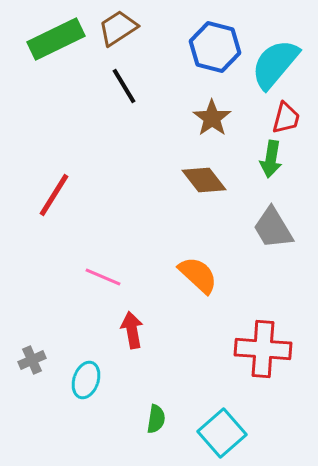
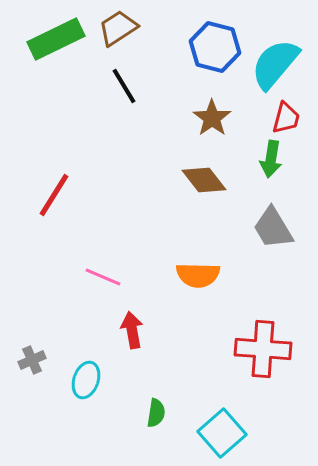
orange semicircle: rotated 138 degrees clockwise
green semicircle: moved 6 px up
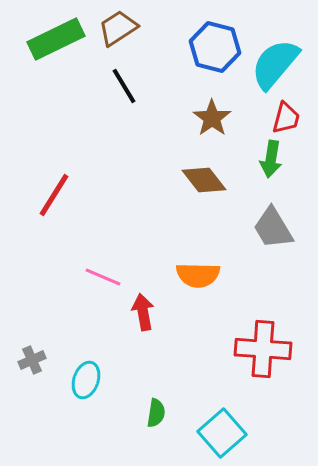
red arrow: moved 11 px right, 18 px up
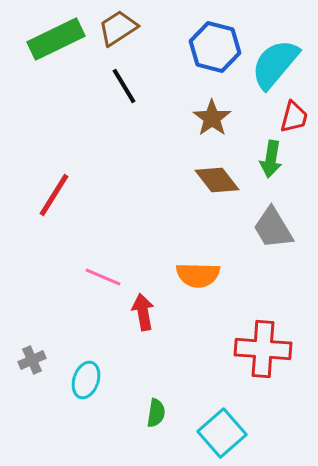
red trapezoid: moved 8 px right, 1 px up
brown diamond: moved 13 px right
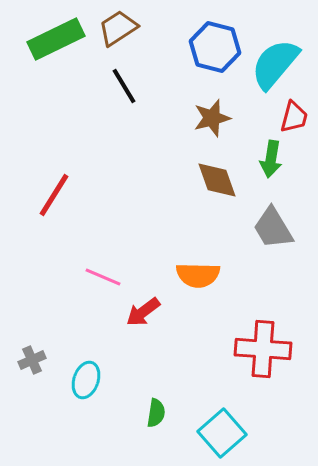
brown star: rotated 21 degrees clockwise
brown diamond: rotated 18 degrees clockwise
red arrow: rotated 117 degrees counterclockwise
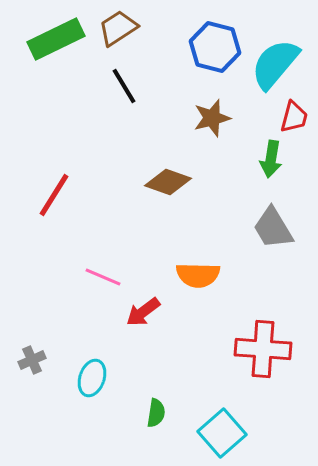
brown diamond: moved 49 px left, 2 px down; rotated 51 degrees counterclockwise
cyan ellipse: moved 6 px right, 2 px up
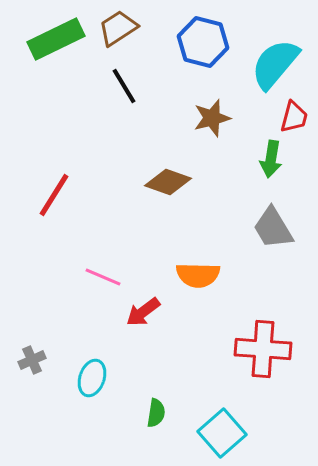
blue hexagon: moved 12 px left, 5 px up
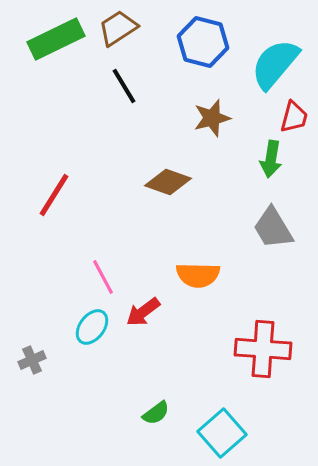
pink line: rotated 39 degrees clockwise
cyan ellipse: moved 51 px up; rotated 18 degrees clockwise
green semicircle: rotated 44 degrees clockwise
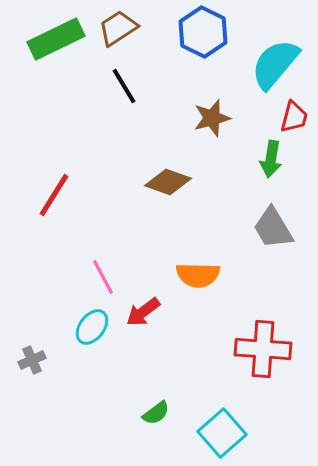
blue hexagon: moved 10 px up; rotated 12 degrees clockwise
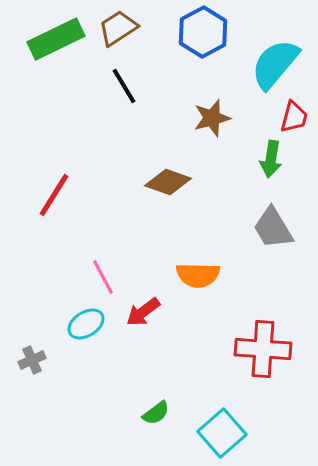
blue hexagon: rotated 6 degrees clockwise
cyan ellipse: moved 6 px left, 3 px up; rotated 21 degrees clockwise
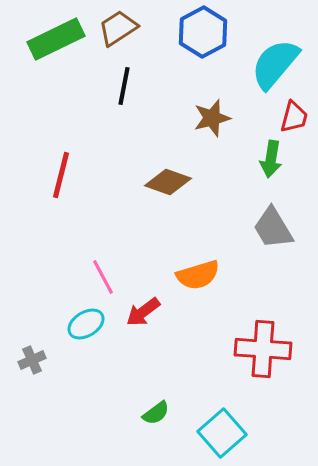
black line: rotated 42 degrees clockwise
red line: moved 7 px right, 20 px up; rotated 18 degrees counterclockwise
orange semicircle: rotated 18 degrees counterclockwise
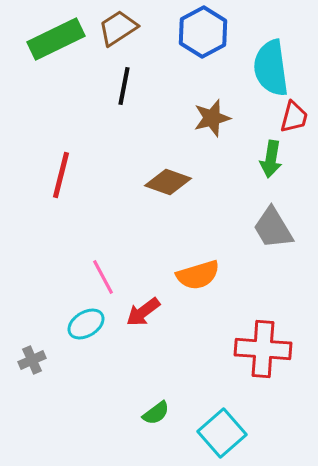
cyan semicircle: moved 4 px left, 4 px down; rotated 48 degrees counterclockwise
